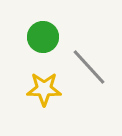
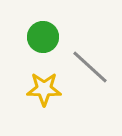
gray line: moved 1 px right; rotated 6 degrees counterclockwise
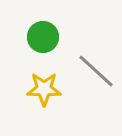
gray line: moved 6 px right, 4 px down
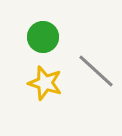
yellow star: moved 1 px right, 6 px up; rotated 16 degrees clockwise
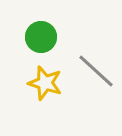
green circle: moved 2 px left
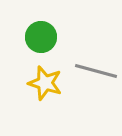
gray line: rotated 27 degrees counterclockwise
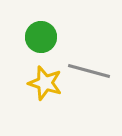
gray line: moved 7 px left
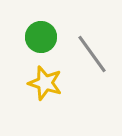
gray line: moved 3 px right, 17 px up; rotated 39 degrees clockwise
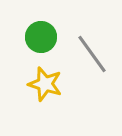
yellow star: moved 1 px down
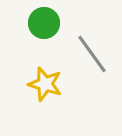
green circle: moved 3 px right, 14 px up
